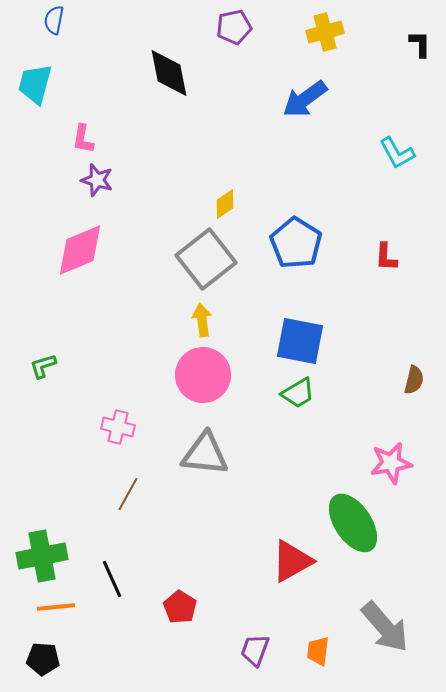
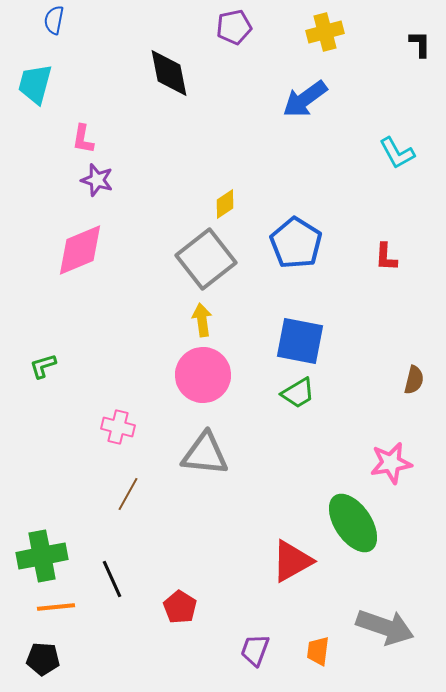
gray arrow: rotated 30 degrees counterclockwise
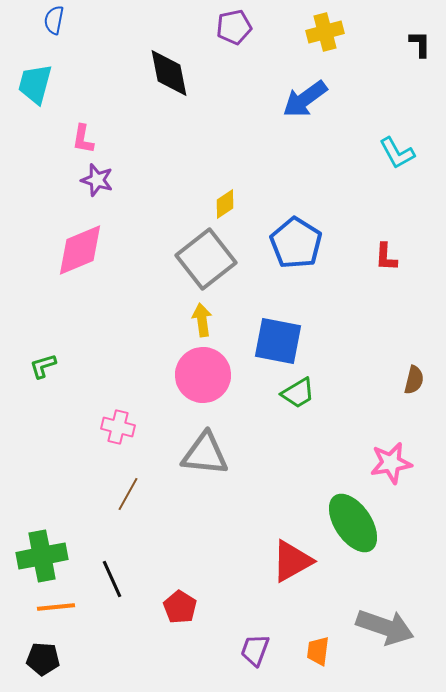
blue square: moved 22 px left
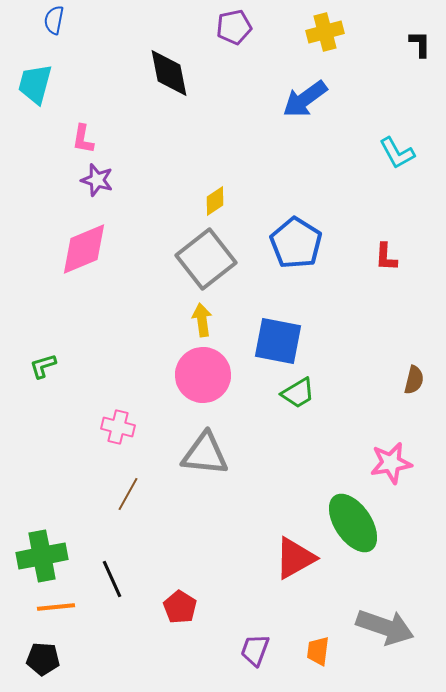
yellow diamond: moved 10 px left, 3 px up
pink diamond: moved 4 px right, 1 px up
red triangle: moved 3 px right, 3 px up
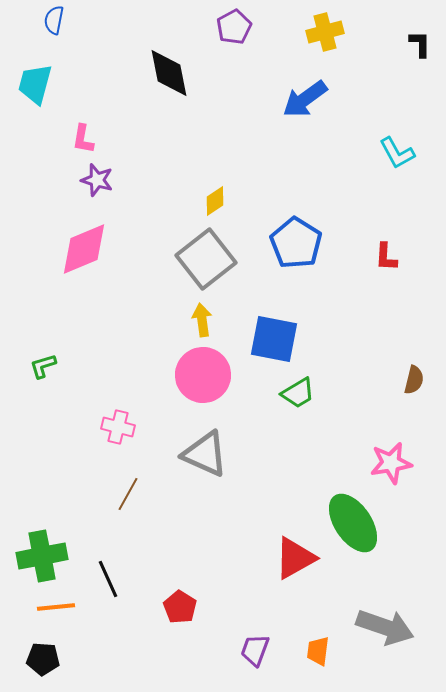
purple pentagon: rotated 16 degrees counterclockwise
blue square: moved 4 px left, 2 px up
gray triangle: rotated 18 degrees clockwise
black line: moved 4 px left
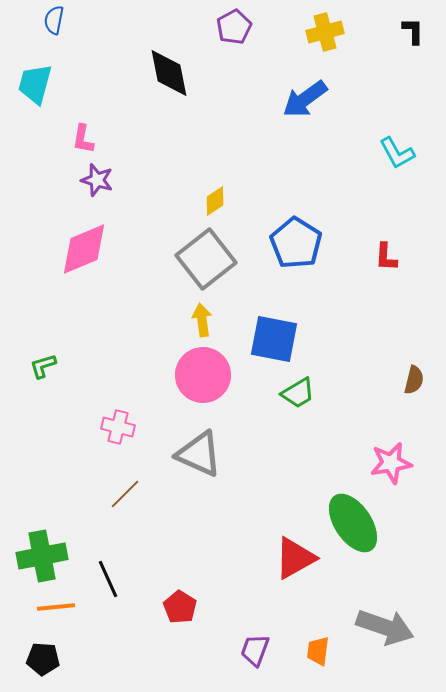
black L-shape: moved 7 px left, 13 px up
gray triangle: moved 6 px left
brown line: moved 3 px left; rotated 16 degrees clockwise
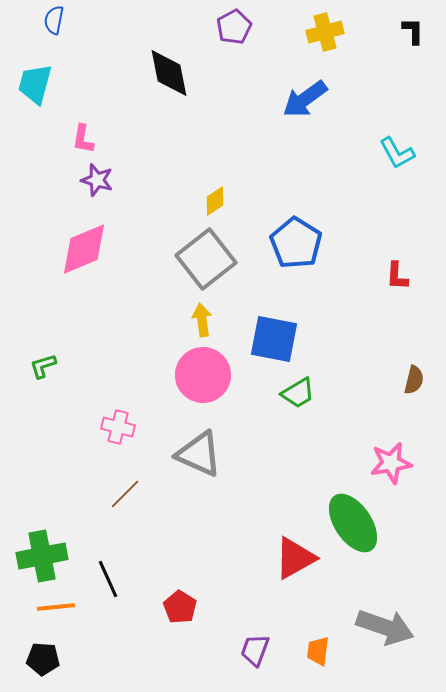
red L-shape: moved 11 px right, 19 px down
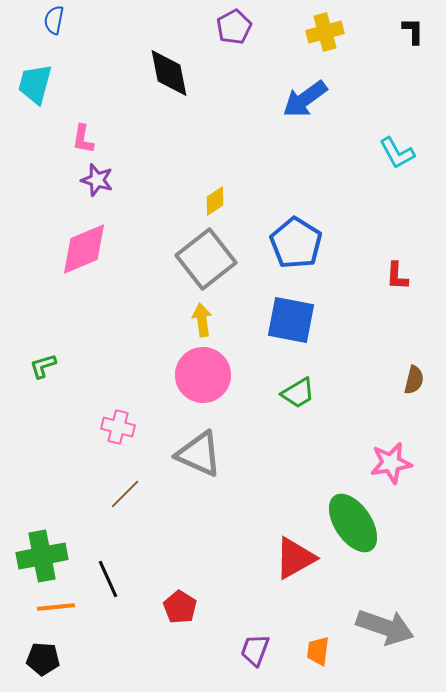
blue square: moved 17 px right, 19 px up
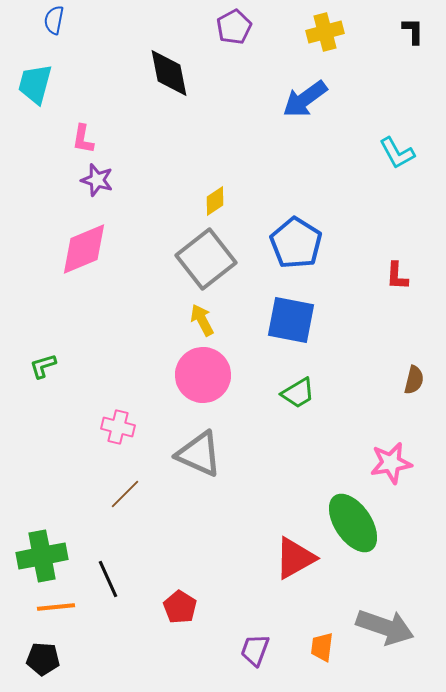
yellow arrow: rotated 20 degrees counterclockwise
orange trapezoid: moved 4 px right, 4 px up
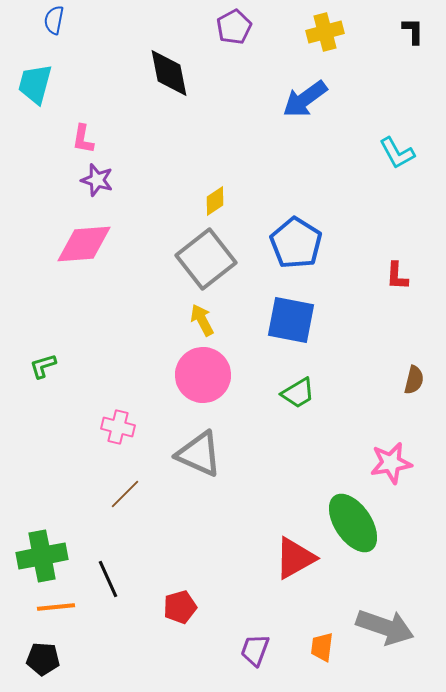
pink diamond: moved 5 px up; rotated 18 degrees clockwise
red pentagon: rotated 24 degrees clockwise
